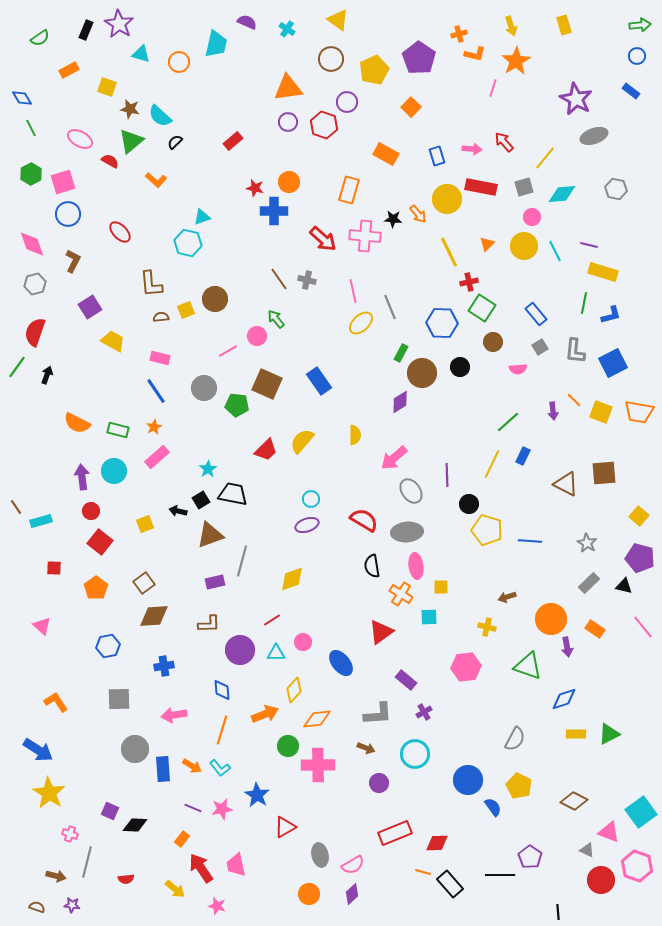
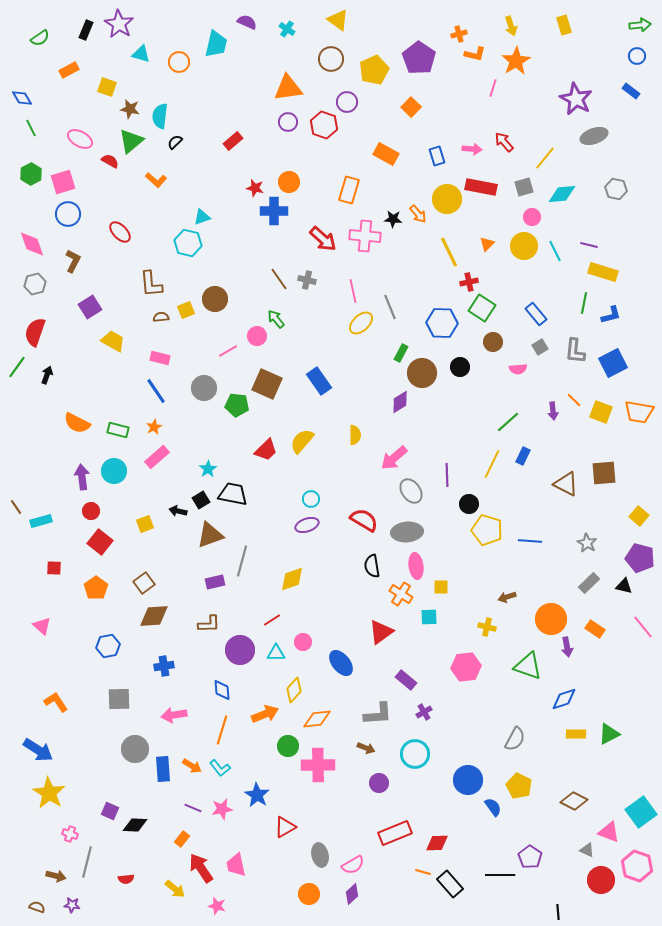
cyan semicircle at (160, 116): rotated 55 degrees clockwise
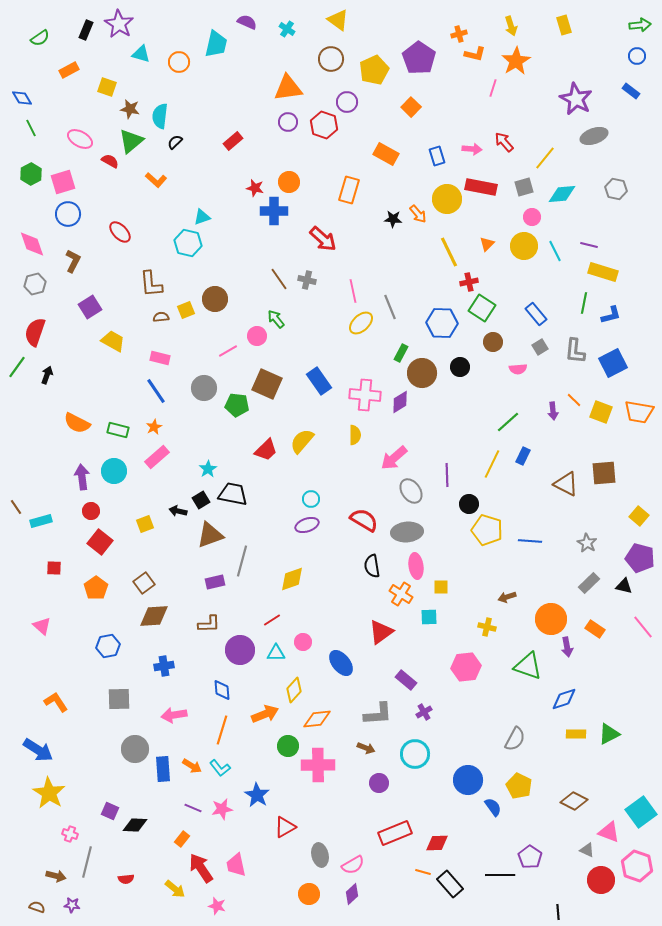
pink cross at (365, 236): moved 159 px down
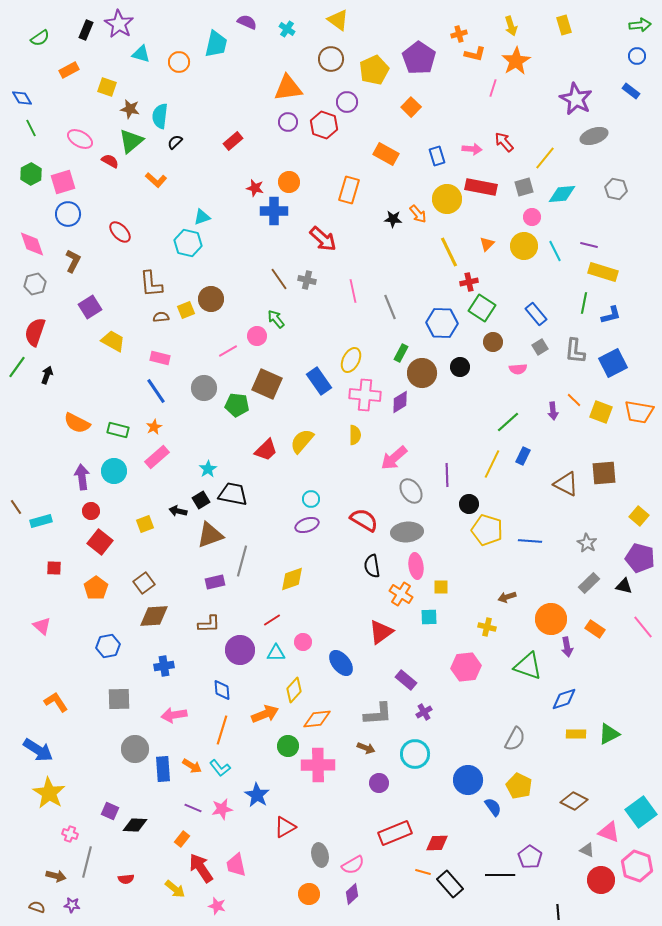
brown circle at (215, 299): moved 4 px left
yellow ellipse at (361, 323): moved 10 px left, 37 px down; rotated 20 degrees counterclockwise
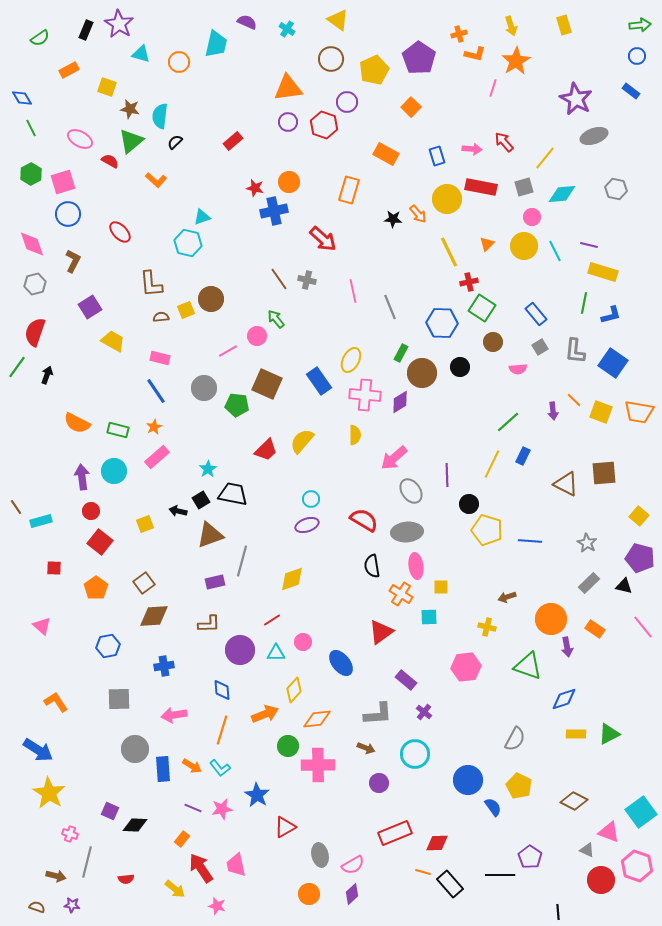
blue cross at (274, 211): rotated 12 degrees counterclockwise
blue square at (613, 363): rotated 28 degrees counterclockwise
purple cross at (424, 712): rotated 21 degrees counterclockwise
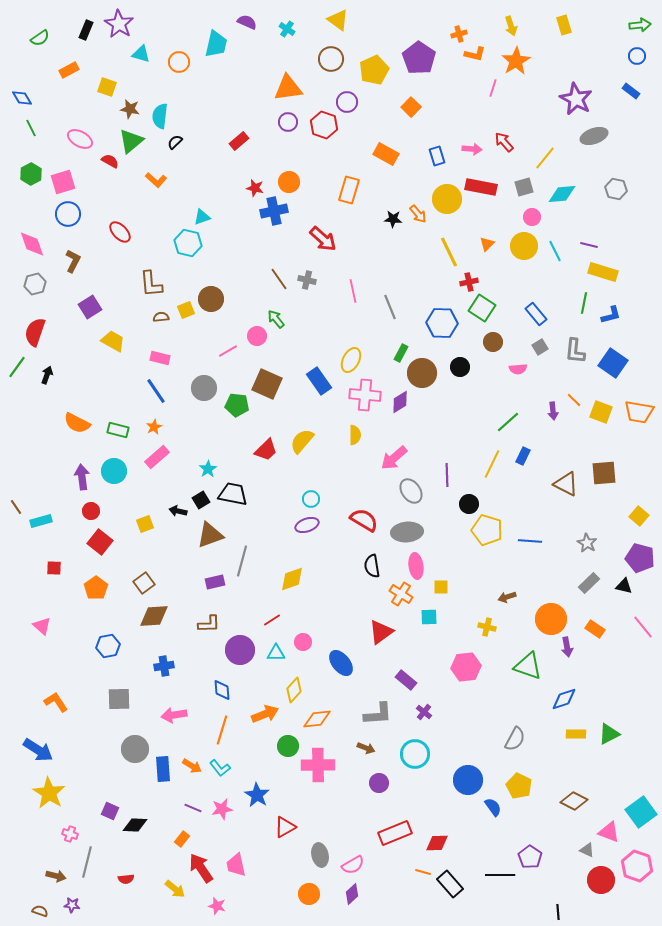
red rectangle at (233, 141): moved 6 px right
brown semicircle at (37, 907): moved 3 px right, 4 px down
